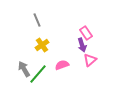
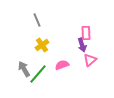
pink rectangle: rotated 32 degrees clockwise
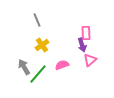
gray arrow: moved 2 px up
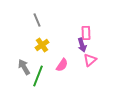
pink semicircle: rotated 144 degrees clockwise
green line: moved 2 px down; rotated 20 degrees counterclockwise
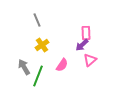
purple arrow: rotated 64 degrees clockwise
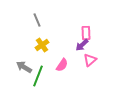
gray arrow: rotated 28 degrees counterclockwise
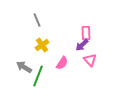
pink triangle: rotated 32 degrees counterclockwise
pink semicircle: moved 2 px up
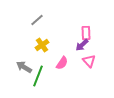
gray line: rotated 72 degrees clockwise
pink triangle: moved 1 px left, 1 px down
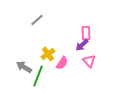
yellow cross: moved 6 px right, 9 px down
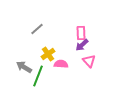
gray line: moved 9 px down
pink rectangle: moved 5 px left
pink semicircle: moved 1 px left, 1 px down; rotated 120 degrees counterclockwise
